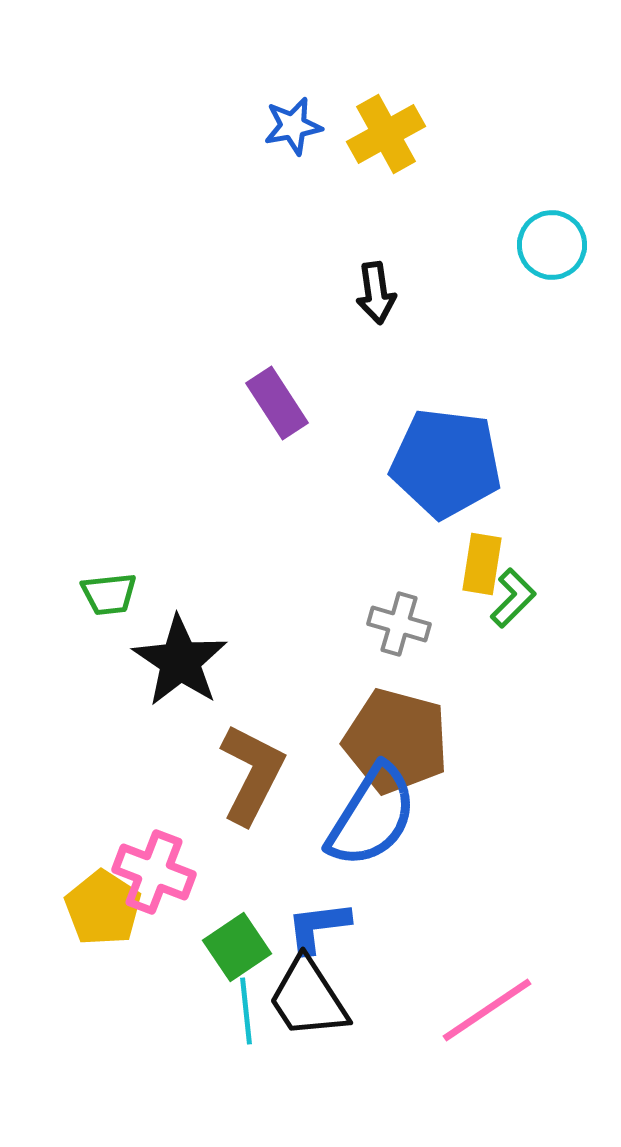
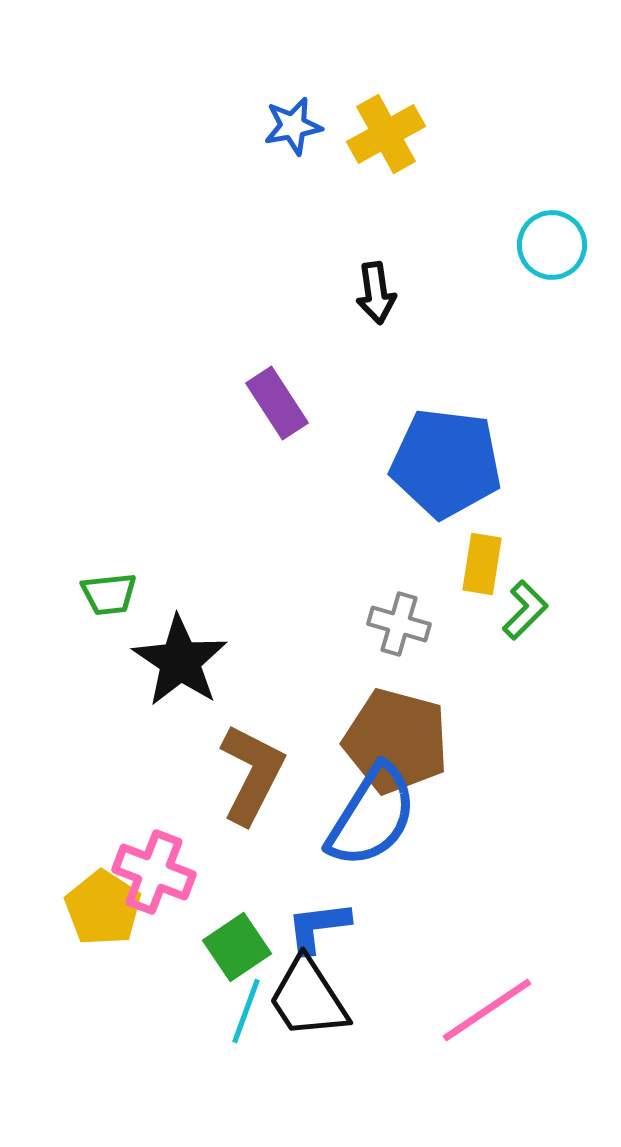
green L-shape: moved 12 px right, 12 px down
cyan line: rotated 26 degrees clockwise
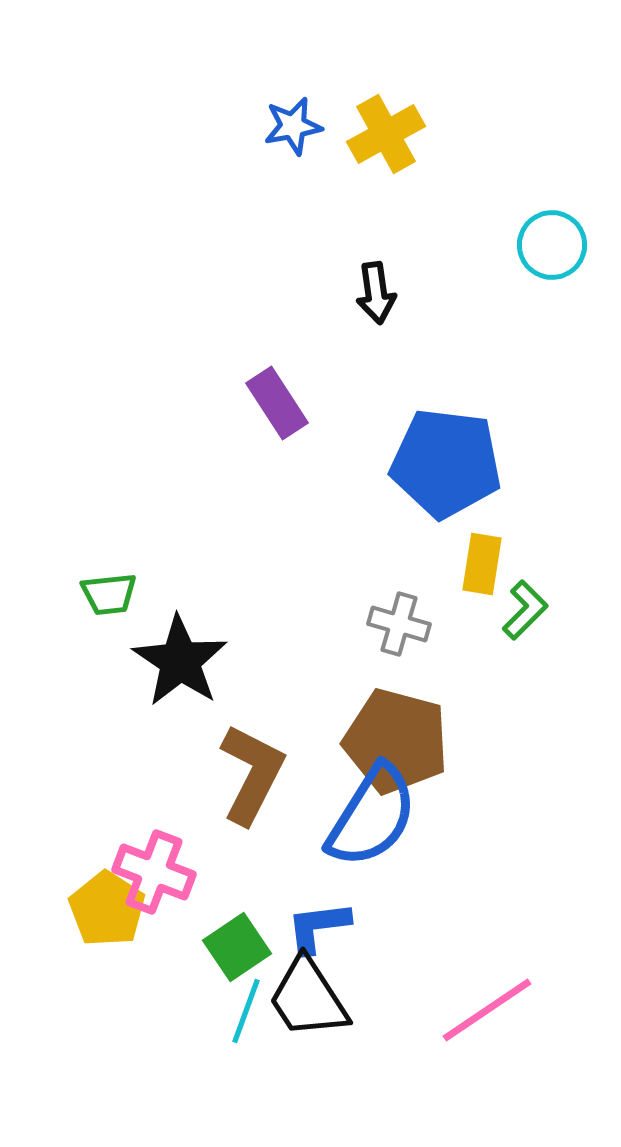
yellow pentagon: moved 4 px right, 1 px down
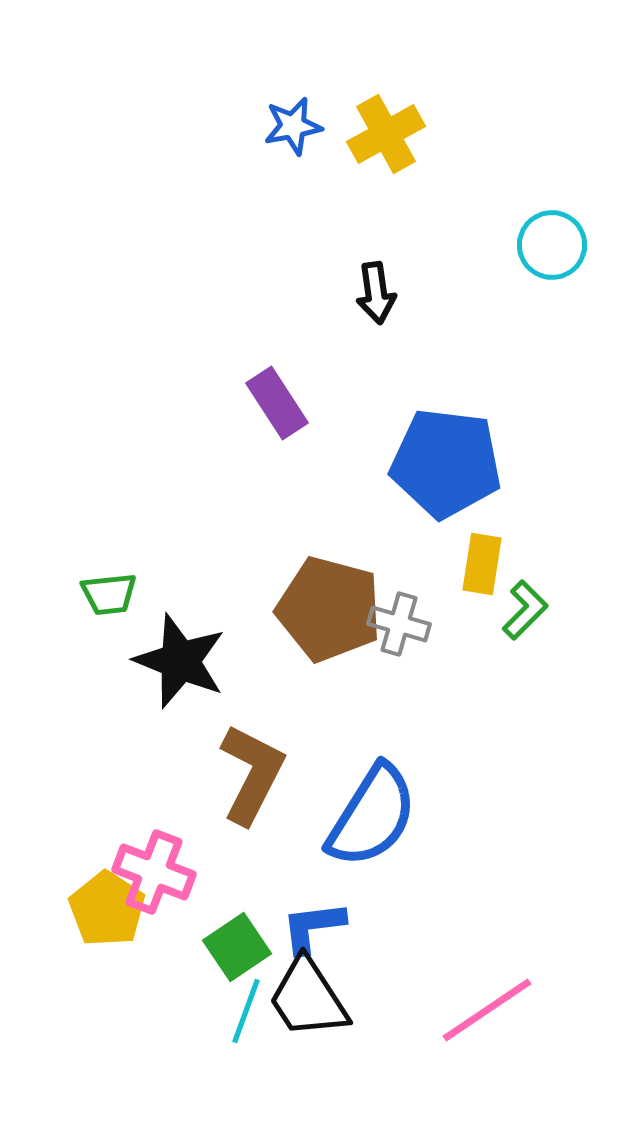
black star: rotated 12 degrees counterclockwise
brown pentagon: moved 67 px left, 132 px up
blue L-shape: moved 5 px left
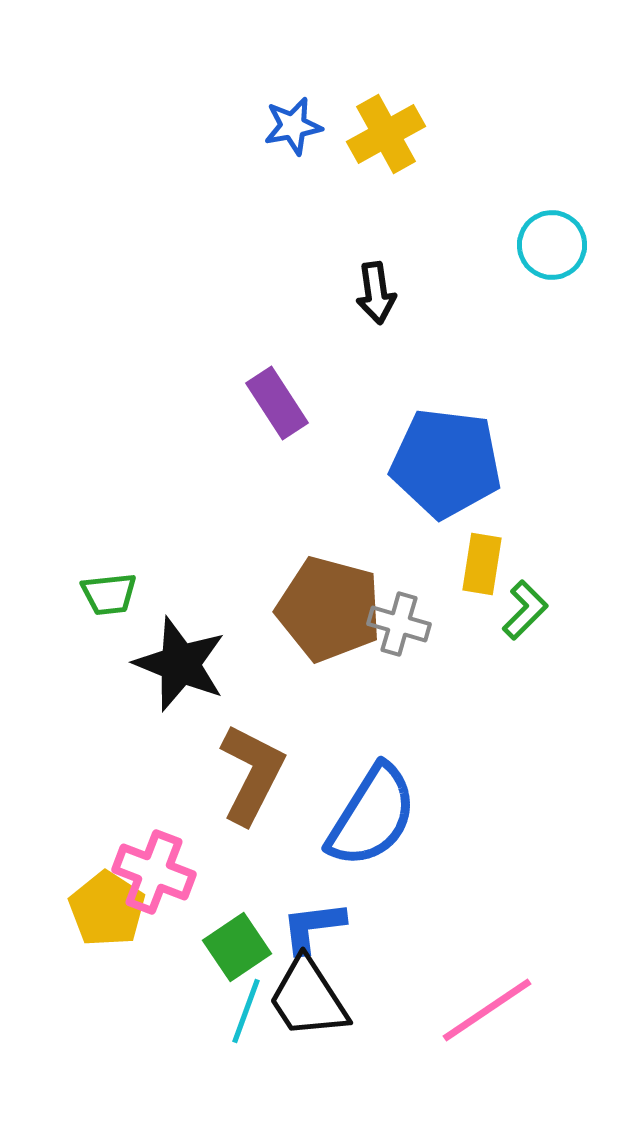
black star: moved 3 px down
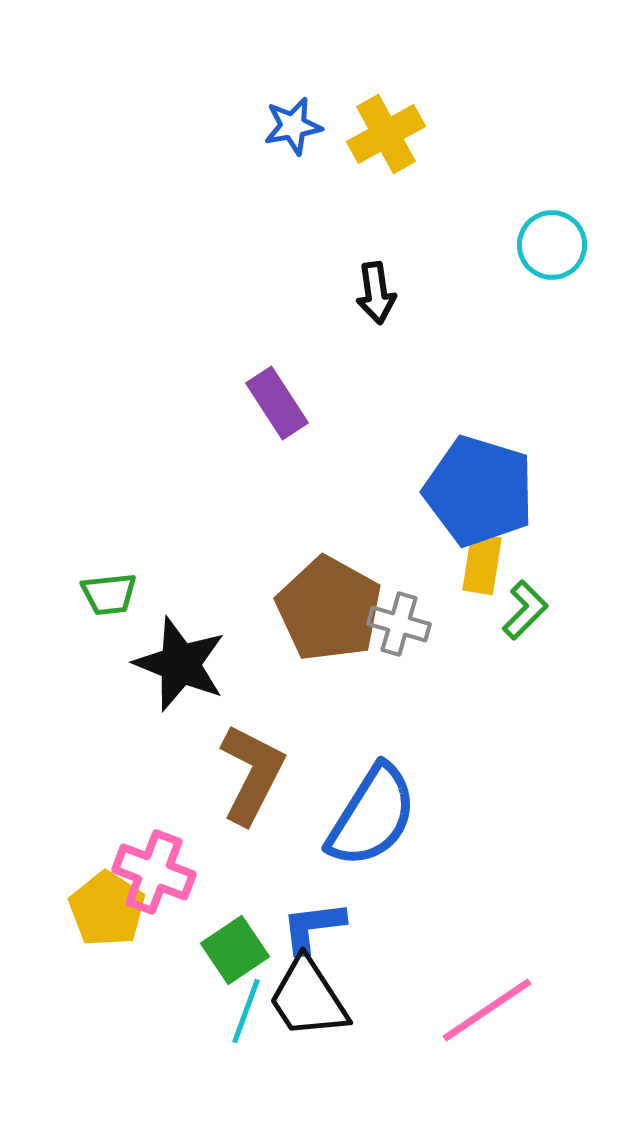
blue pentagon: moved 33 px right, 28 px down; rotated 10 degrees clockwise
brown pentagon: rotated 14 degrees clockwise
green square: moved 2 px left, 3 px down
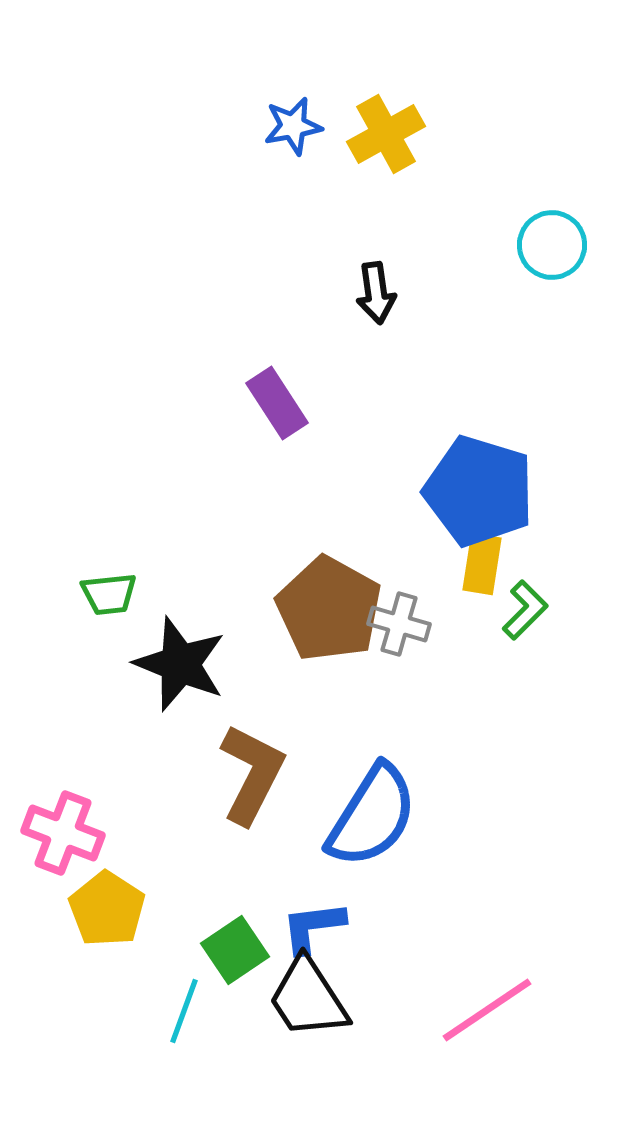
pink cross: moved 91 px left, 39 px up
cyan line: moved 62 px left
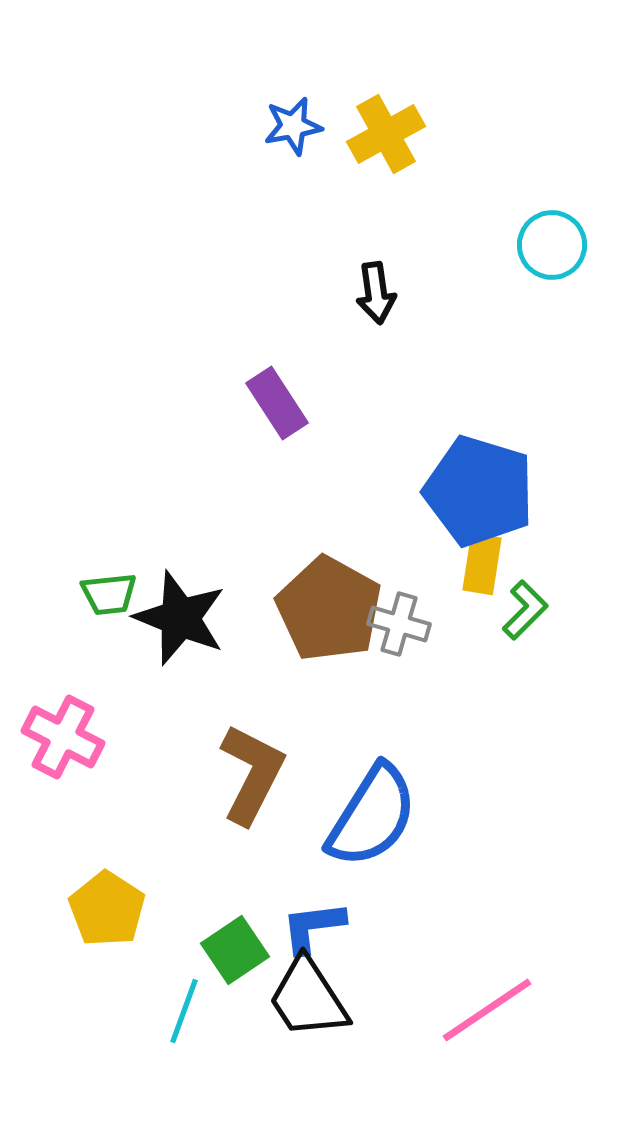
black star: moved 46 px up
pink cross: moved 96 px up; rotated 6 degrees clockwise
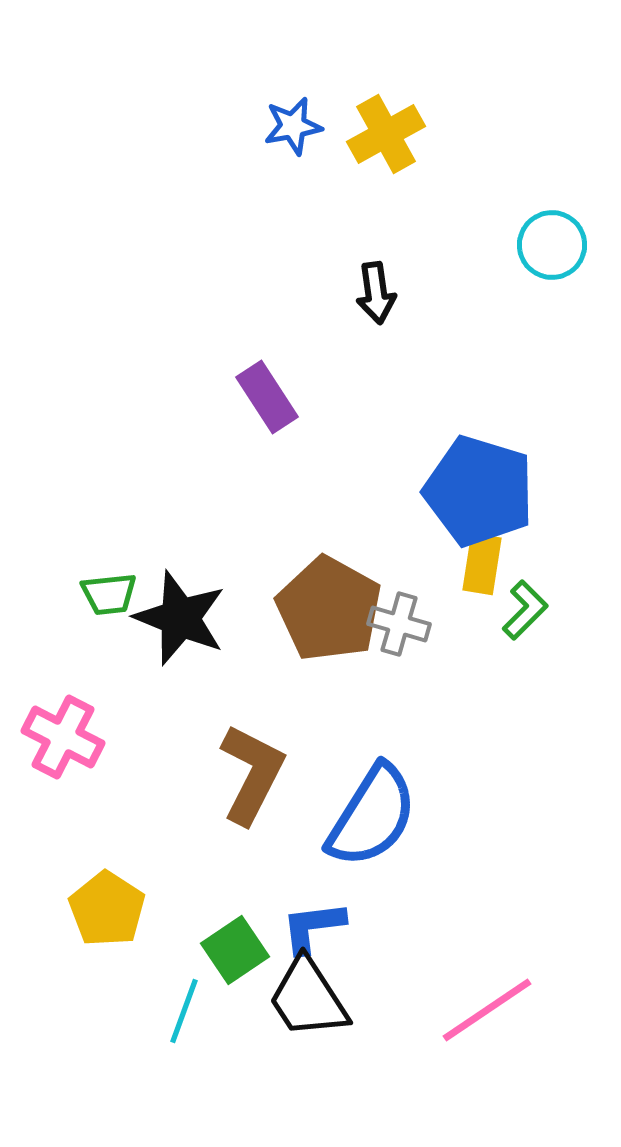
purple rectangle: moved 10 px left, 6 px up
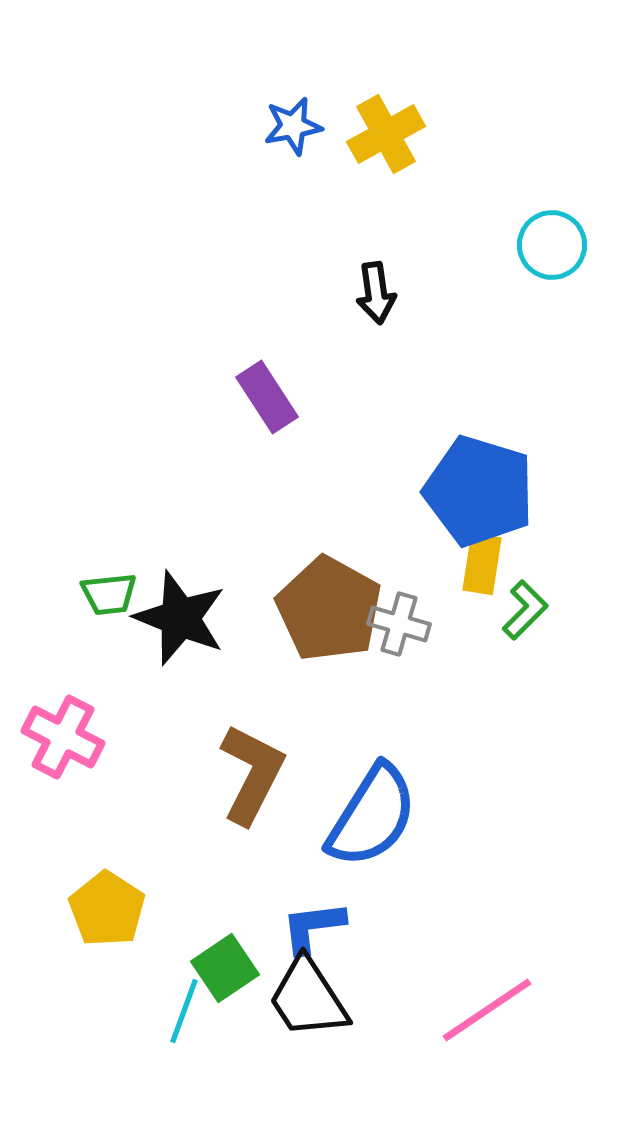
green square: moved 10 px left, 18 px down
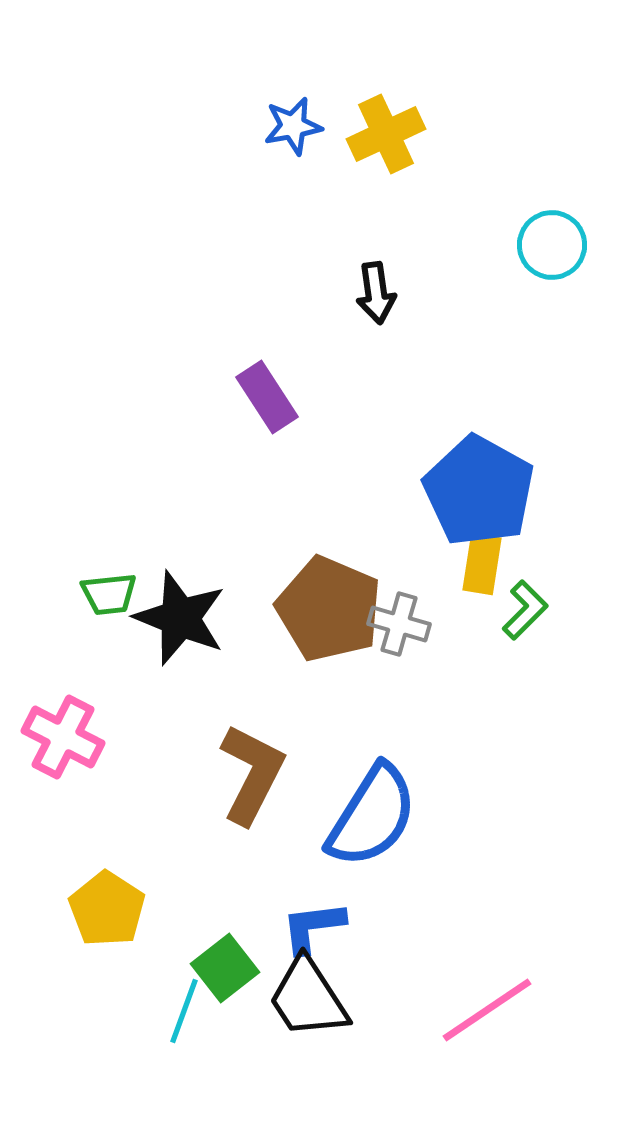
yellow cross: rotated 4 degrees clockwise
blue pentagon: rotated 12 degrees clockwise
brown pentagon: rotated 6 degrees counterclockwise
green square: rotated 4 degrees counterclockwise
